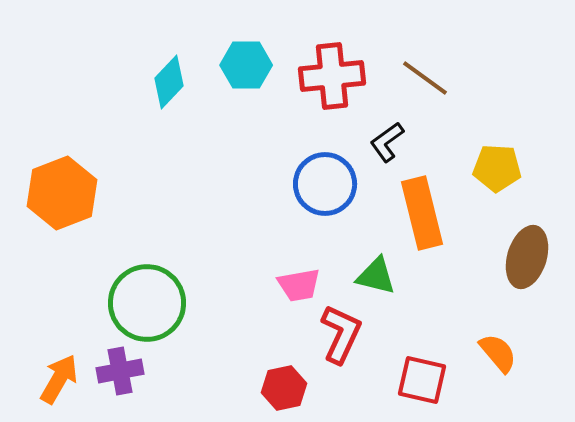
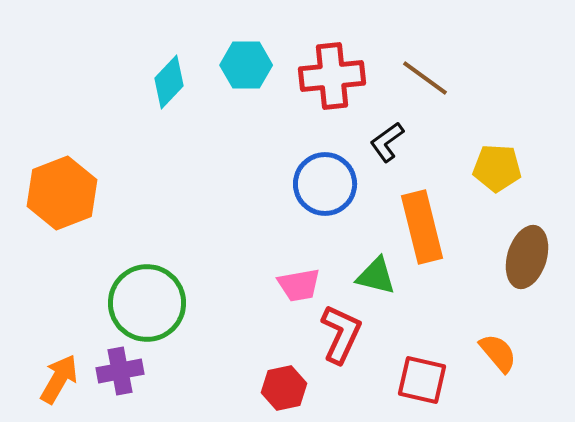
orange rectangle: moved 14 px down
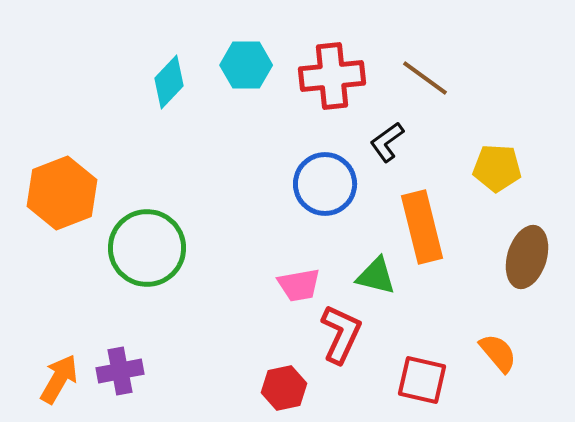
green circle: moved 55 px up
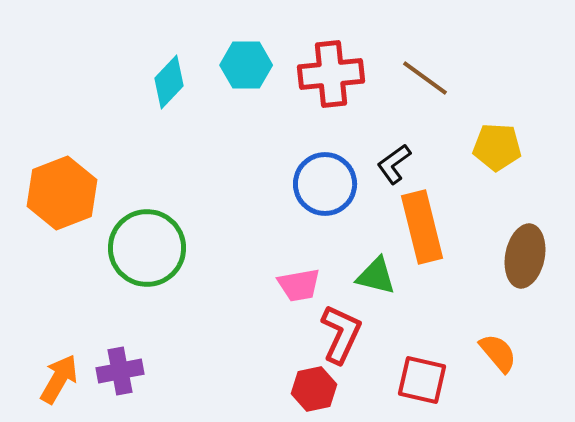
red cross: moved 1 px left, 2 px up
black L-shape: moved 7 px right, 22 px down
yellow pentagon: moved 21 px up
brown ellipse: moved 2 px left, 1 px up; rotated 6 degrees counterclockwise
red hexagon: moved 30 px right, 1 px down
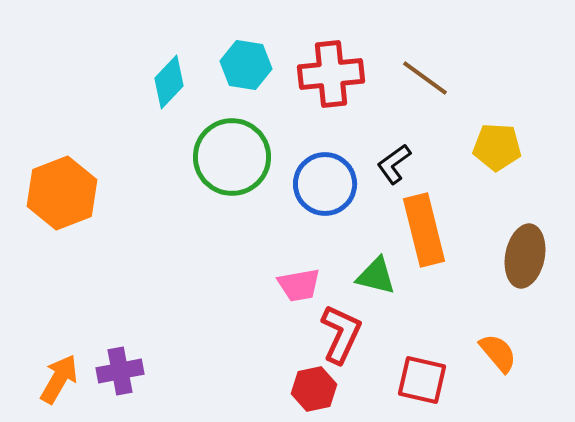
cyan hexagon: rotated 9 degrees clockwise
orange rectangle: moved 2 px right, 3 px down
green circle: moved 85 px right, 91 px up
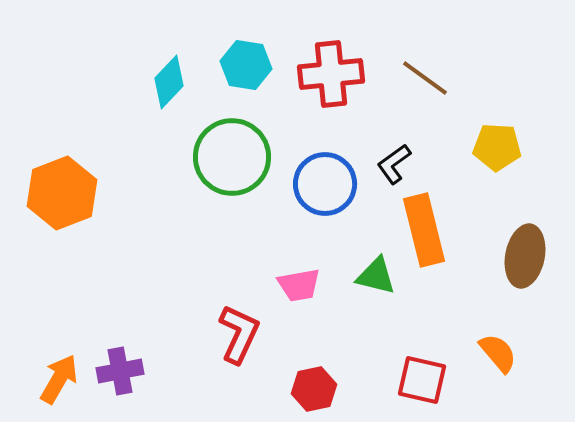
red L-shape: moved 102 px left
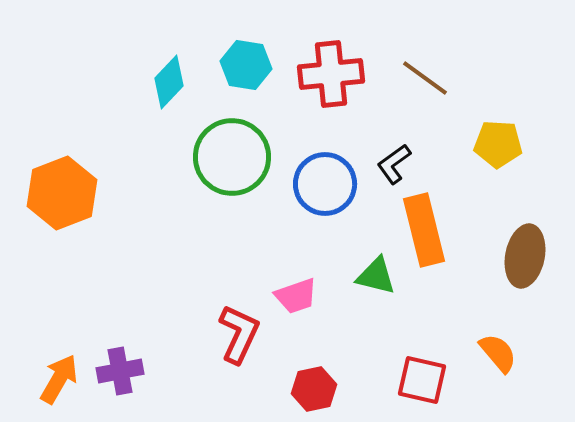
yellow pentagon: moved 1 px right, 3 px up
pink trapezoid: moved 3 px left, 11 px down; rotated 9 degrees counterclockwise
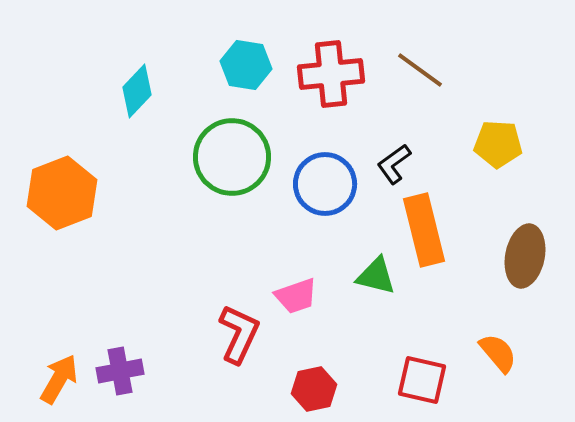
brown line: moved 5 px left, 8 px up
cyan diamond: moved 32 px left, 9 px down
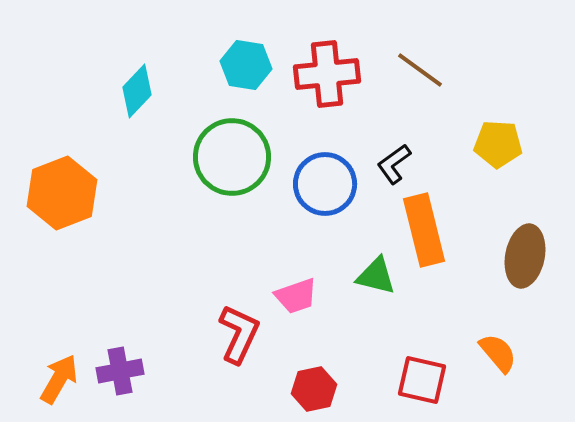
red cross: moved 4 px left
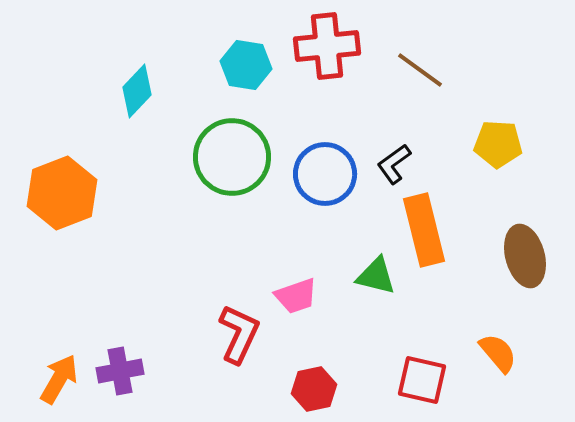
red cross: moved 28 px up
blue circle: moved 10 px up
brown ellipse: rotated 26 degrees counterclockwise
